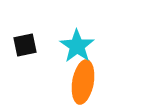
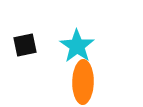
orange ellipse: rotated 9 degrees counterclockwise
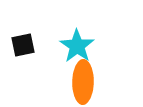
black square: moved 2 px left
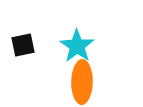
orange ellipse: moved 1 px left
